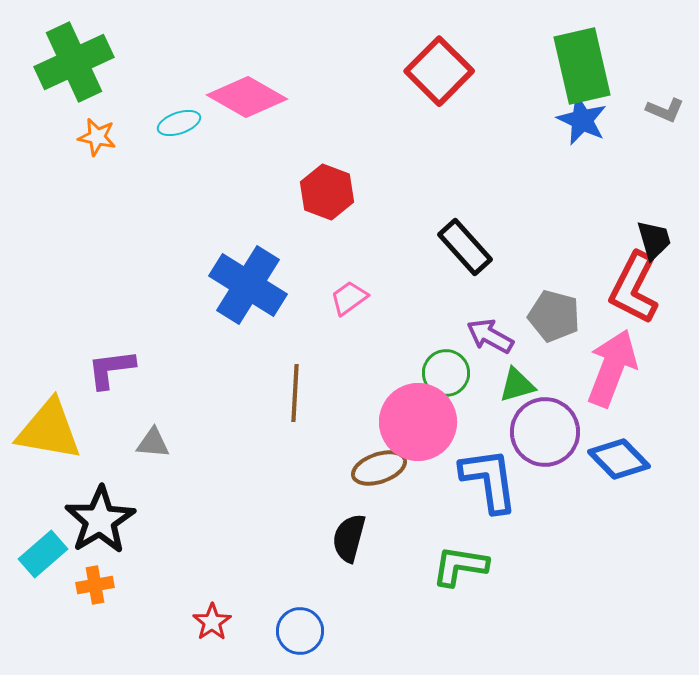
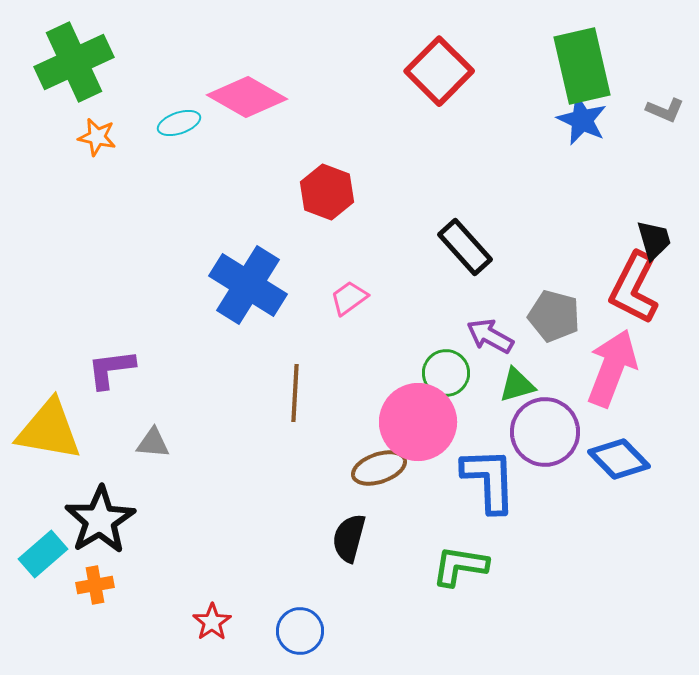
blue L-shape: rotated 6 degrees clockwise
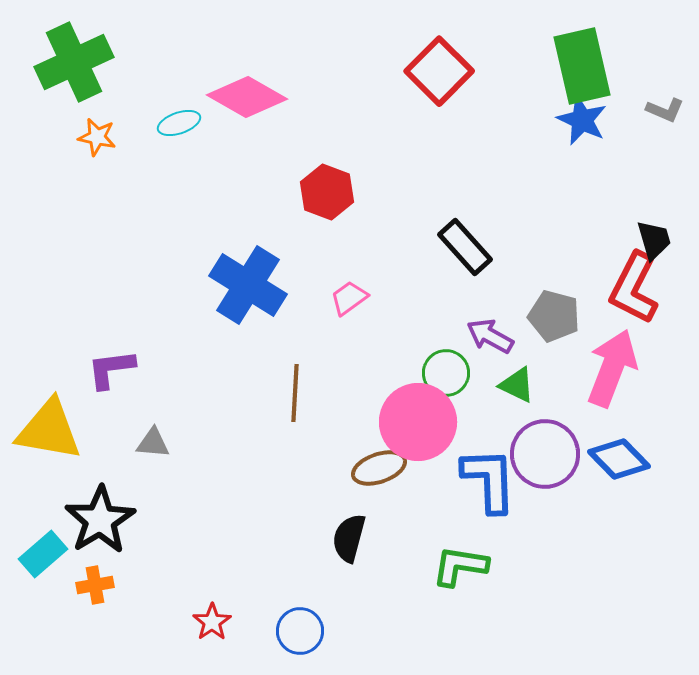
green triangle: rotated 42 degrees clockwise
purple circle: moved 22 px down
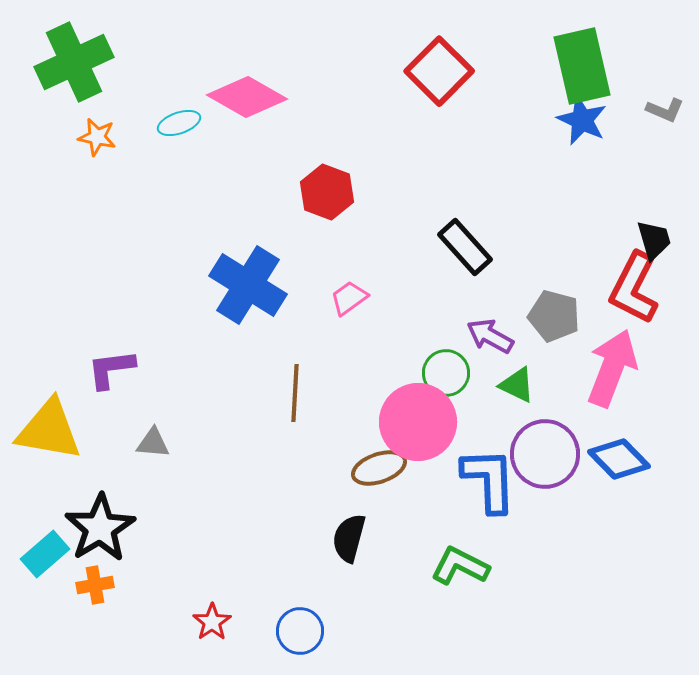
black star: moved 8 px down
cyan rectangle: moved 2 px right
green L-shape: rotated 18 degrees clockwise
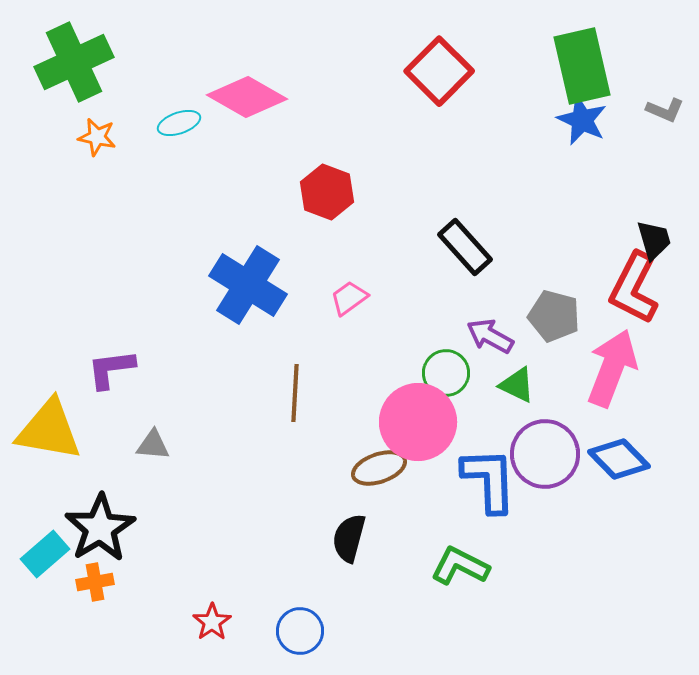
gray triangle: moved 2 px down
orange cross: moved 3 px up
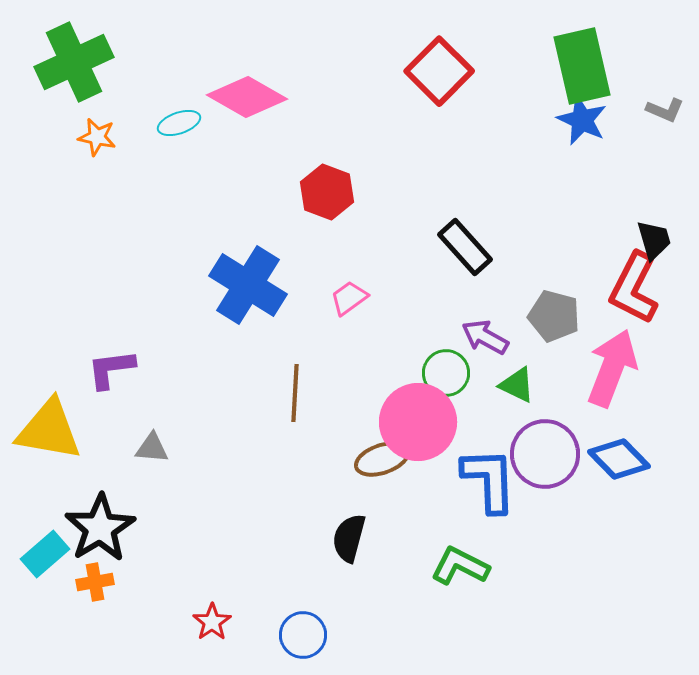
purple arrow: moved 5 px left, 1 px down
gray triangle: moved 1 px left, 3 px down
brown ellipse: moved 3 px right, 9 px up
blue circle: moved 3 px right, 4 px down
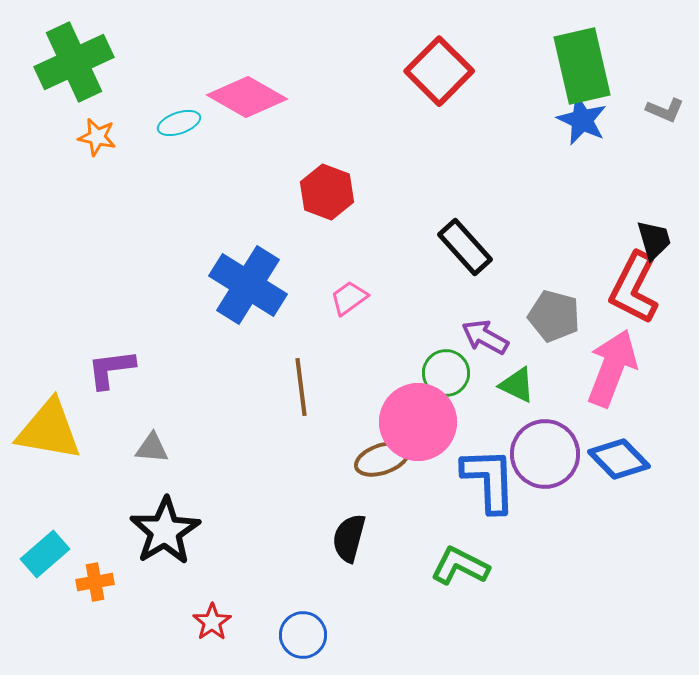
brown line: moved 6 px right, 6 px up; rotated 10 degrees counterclockwise
black star: moved 65 px right, 3 px down
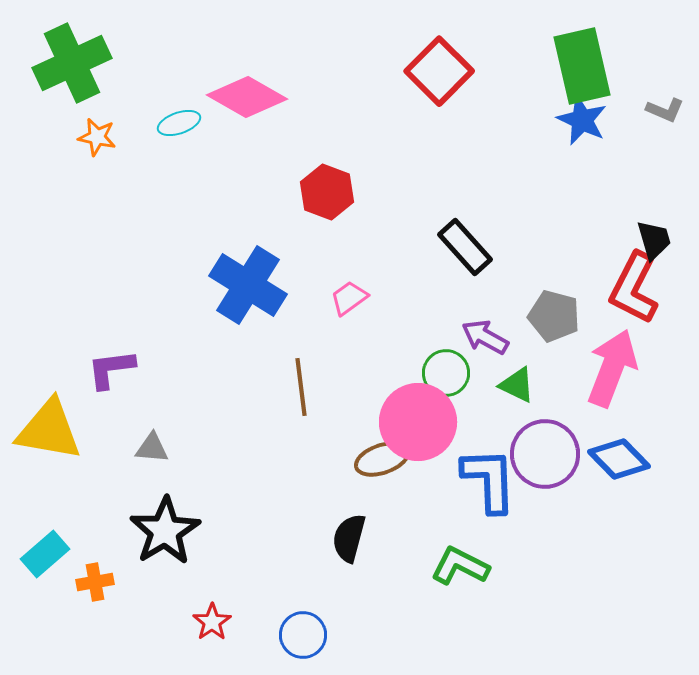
green cross: moved 2 px left, 1 px down
